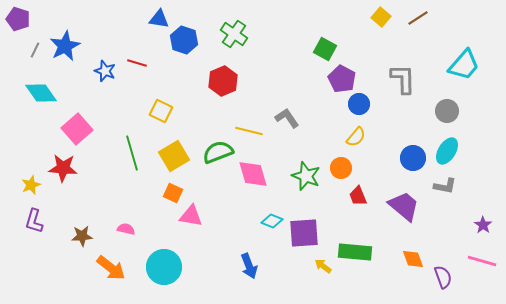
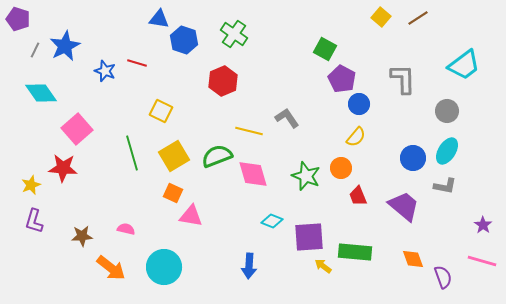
cyan trapezoid at (464, 65): rotated 12 degrees clockwise
green semicircle at (218, 152): moved 1 px left, 4 px down
purple square at (304, 233): moved 5 px right, 4 px down
blue arrow at (249, 266): rotated 25 degrees clockwise
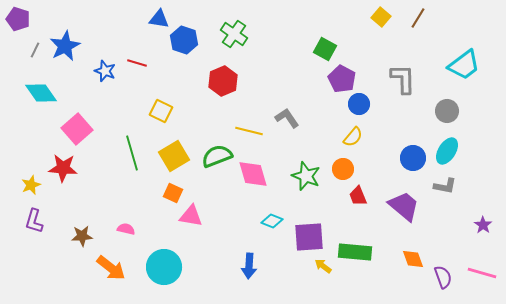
brown line at (418, 18): rotated 25 degrees counterclockwise
yellow semicircle at (356, 137): moved 3 px left
orange circle at (341, 168): moved 2 px right, 1 px down
pink line at (482, 261): moved 12 px down
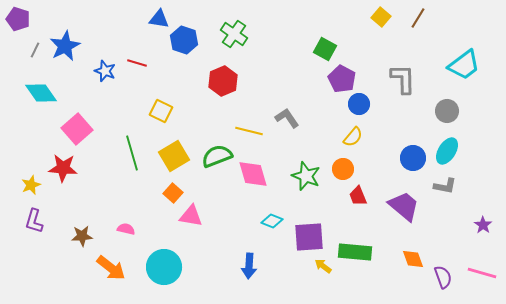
orange square at (173, 193): rotated 18 degrees clockwise
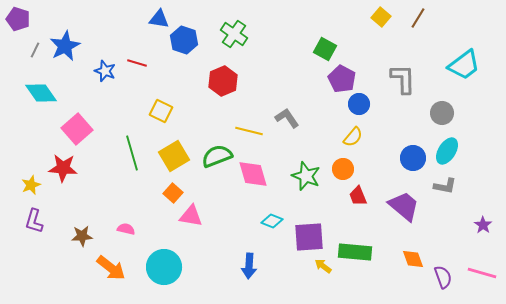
gray circle at (447, 111): moved 5 px left, 2 px down
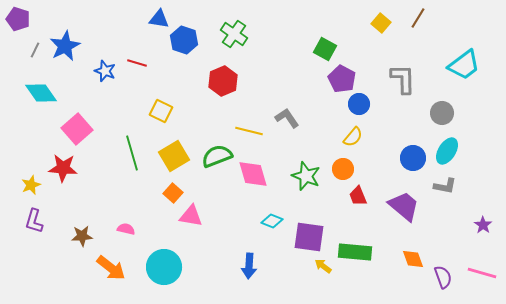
yellow square at (381, 17): moved 6 px down
purple square at (309, 237): rotated 12 degrees clockwise
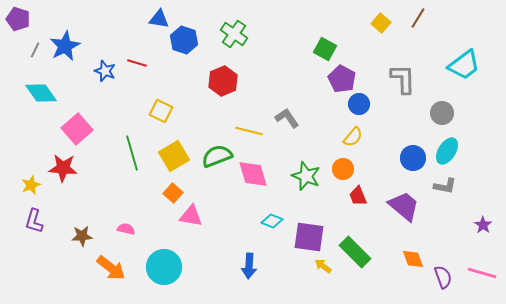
green rectangle at (355, 252): rotated 40 degrees clockwise
